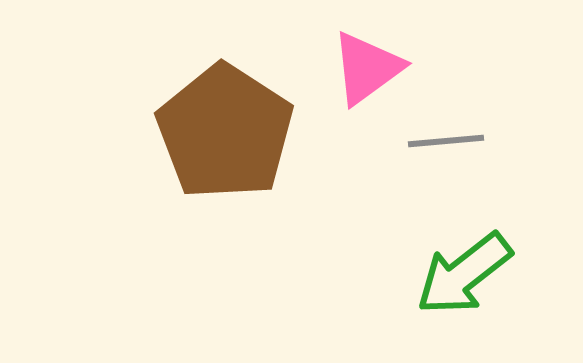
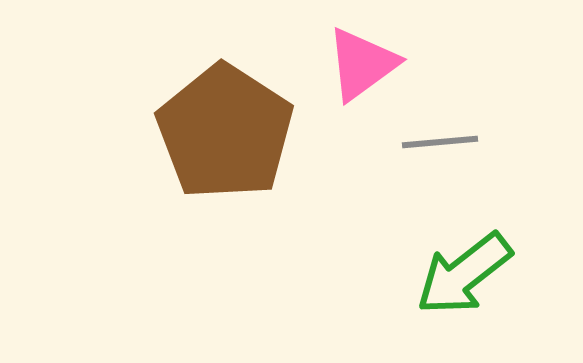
pink triangle: moved 5 px left, 4 px up
gray line: moved 6 px left, 1 px down
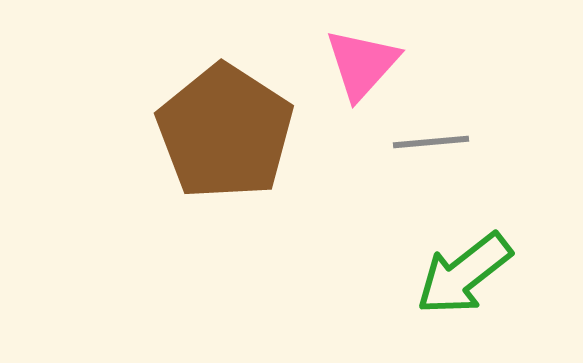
pink triangle: rotated 12 degrees counterclockwise
gray line: moved 9 px left
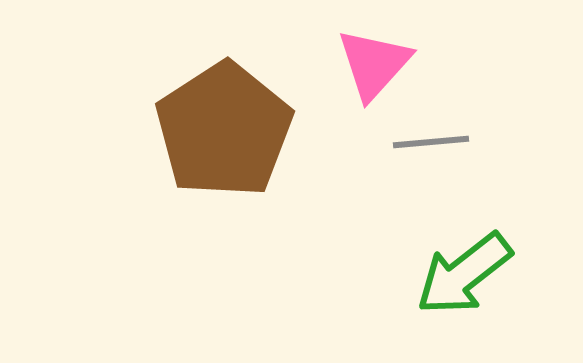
pink triangle: moved 12 px right
brown pentagon: moved 1 px left, 2 px up; rotated 6 degrees clockwise
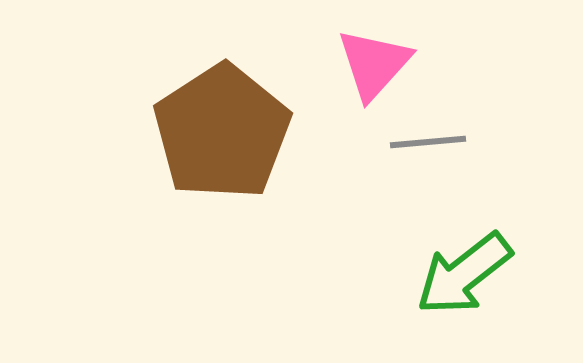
brown pentagon: moved 2 px left, 2 px down
gray line: moved 3 px left
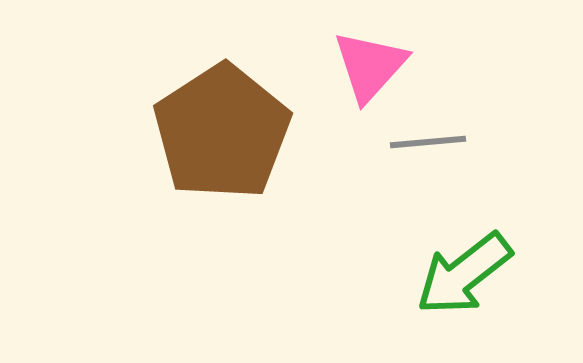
pink triangle: moved 4 px left, 2 px down
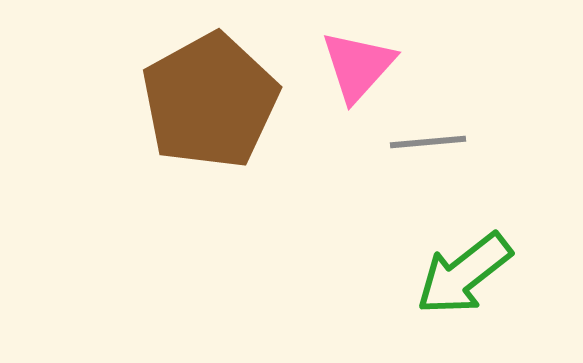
pink triangle: moved 12 px left
brown pentagon: moved 12 px left, 31 px up; rotated 4 degrees clockwise
